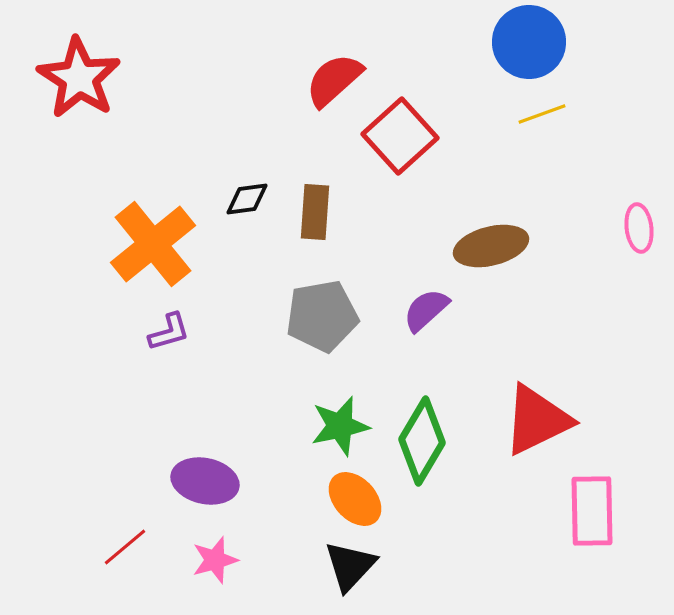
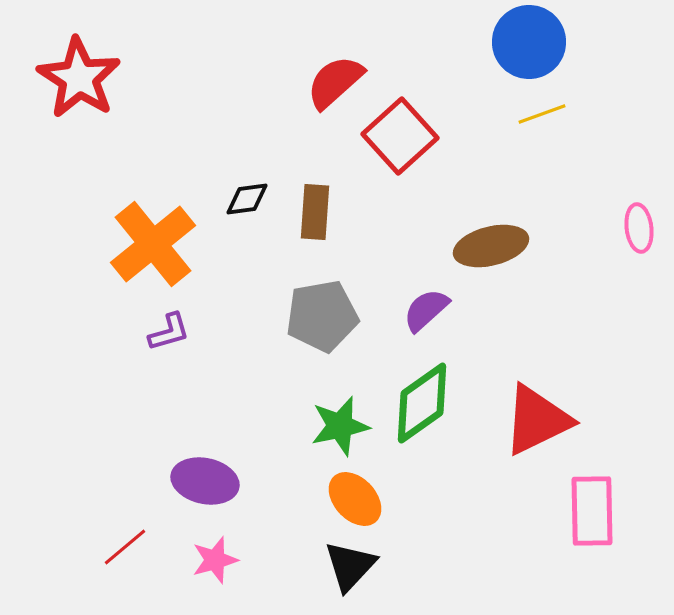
red semicircle: moved 1 px right, 2 px down
green diamond: moved 38 px up; rotated 24 degrees clockwise
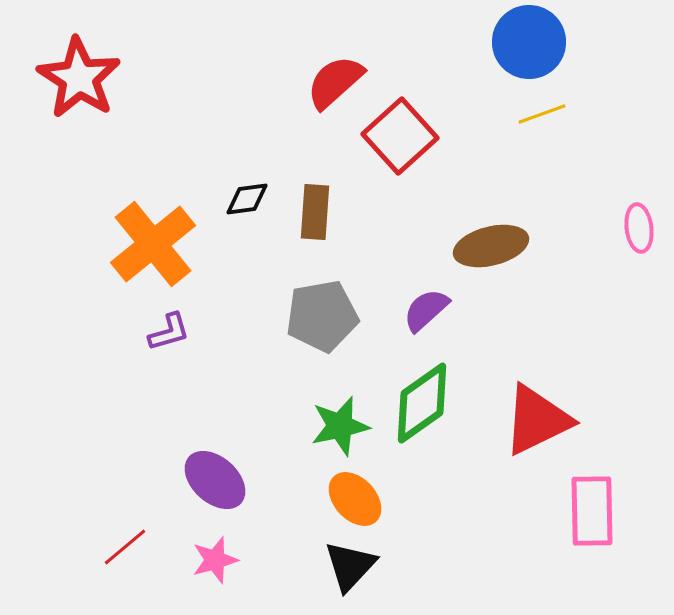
purple ellipse: moved 10 px right, 1 px up; rotated 30 degrees clockwise
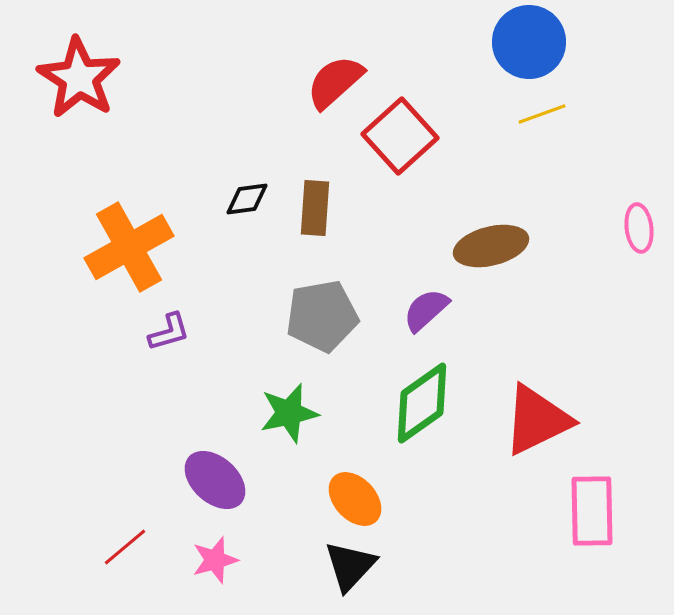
brown rectangle: moved 4 px up
orange cross: moved 24 px left, 3 px down; rotated 10 degrees clockwise
green star: moved 51 px left, 13 px up
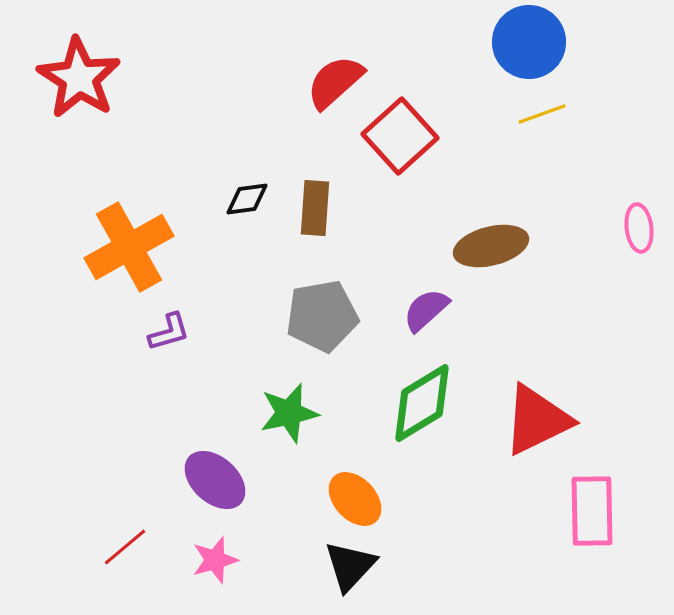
green diamond: rotated 4 degrees clockwise
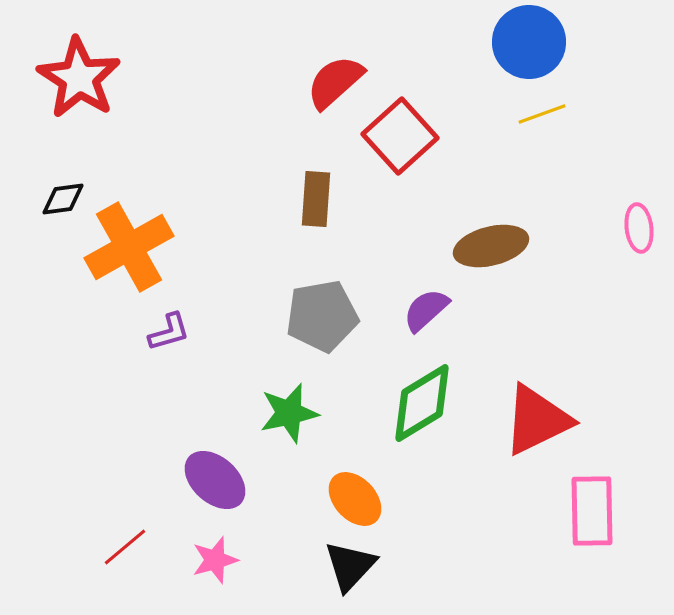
black diamond: moved 184 px left
brown rectangle: moved 1 px right, 9 px up
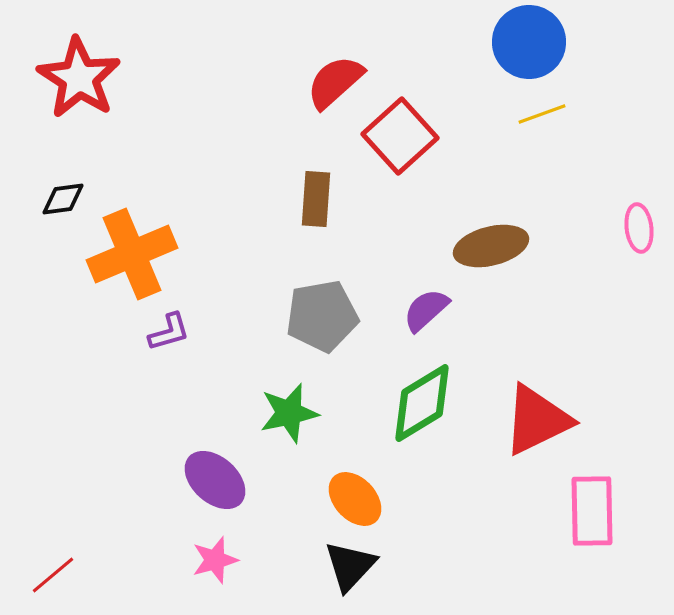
orange cross: moved 3 px right, 7 px down; rotated 6 degrees clockwise
red line: moved 72 px left, 28 px down
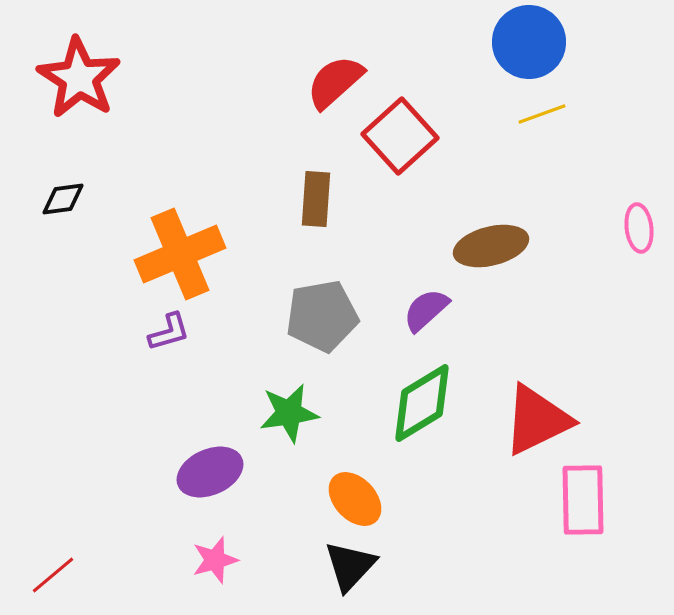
orange cross: moved 48 px right
green star: rotated 4 degrees clockwise
purple ellipse: moved 5 px left, 8 px up; rotated 66 degrees counterclockwise
pink rectangle: moved 9 px left, 11 px up
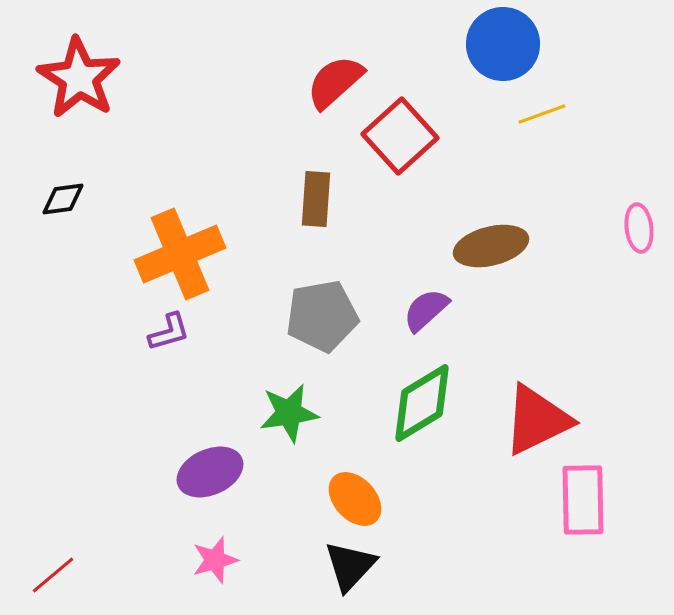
blue circle: moved 26 px left, 2 px down
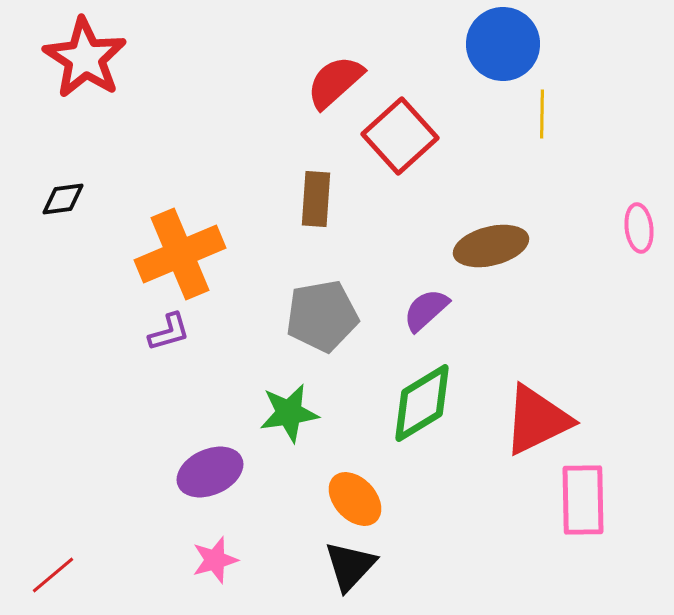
red star: moved 6 px right, 20 px up
yellow line: rotated 69 degrees counterclockwise
